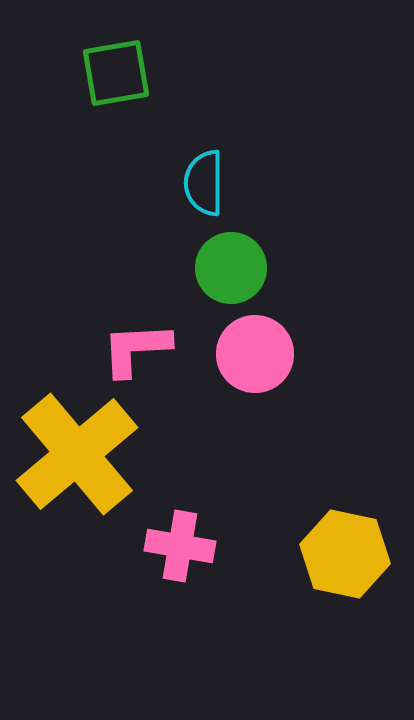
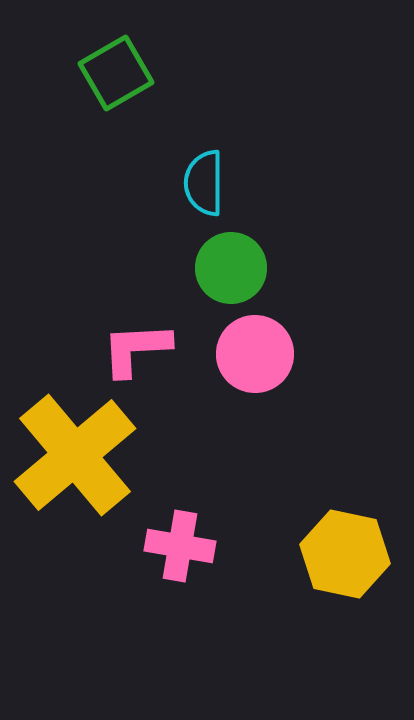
green square: rotated 20 degrees counterclockwise
yellow cross: moved 2 px left, 1 px down
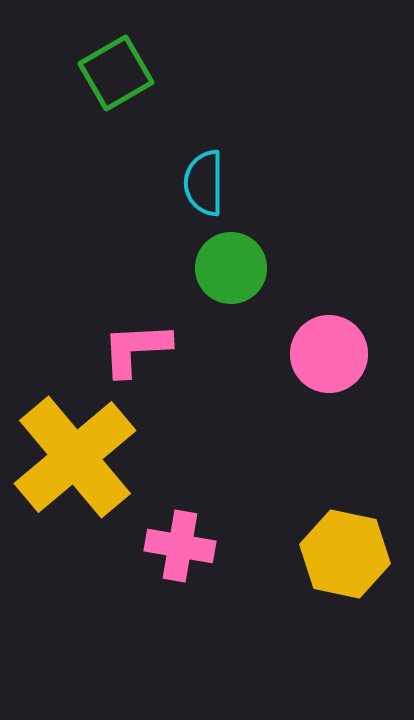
pink circle: moved 74 px right
yellow cross: moved 2 px down
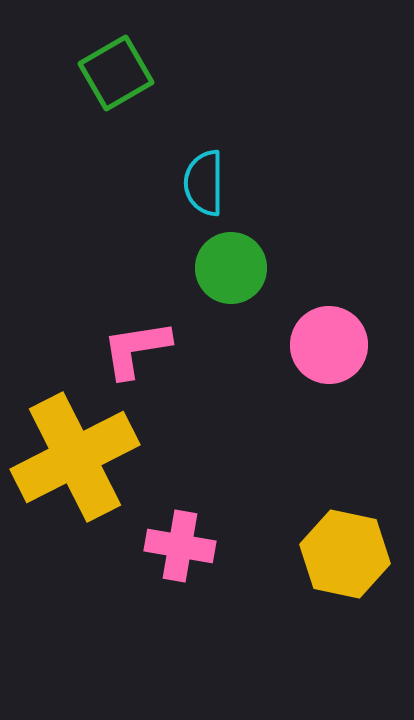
pink L-shape: rotated 6 degrees counterclockwise
pink circle: moved 9 px up
yellow cross: rotated 13 degrees clockwise
